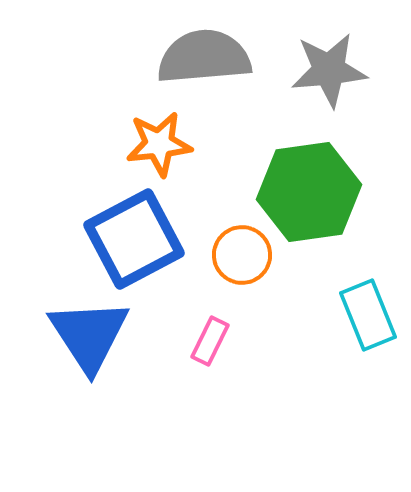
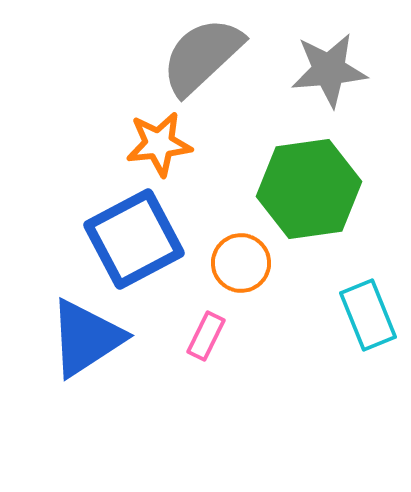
gray semicircle: moved 2 px left, 1 px up; rotated 38 degrees counterclockwise
green hexagon: moved 3 px up
orange circle: moved 1 px left, 8 px down
blue triangle: moved 3 px left, 3 px down; rotated 30 degrees clockwise
pink rectangle: moved 4 px left, 5 px up
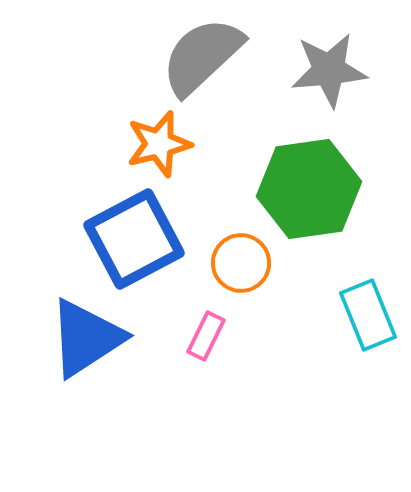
orange star: rotated 8 degrees counterclockwise
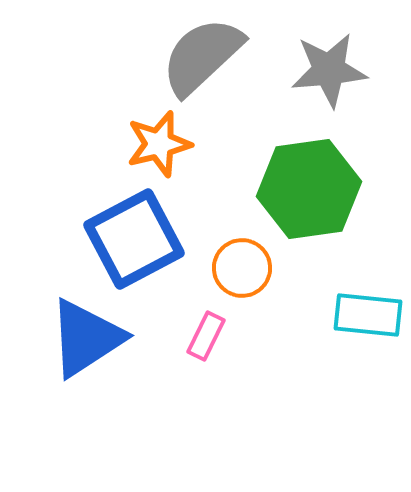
orange circle: moved 1 px right, 5 px down
cyan rectangle: rotated 62 degrees counterclockwise
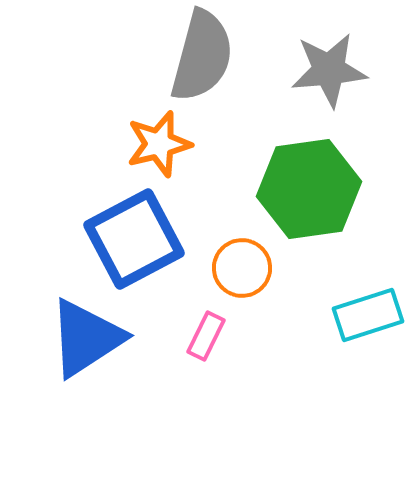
gray semicircle: rotated 148 degrees clockwise
cyan rectangle: rotated 24 degrees counterclockwise
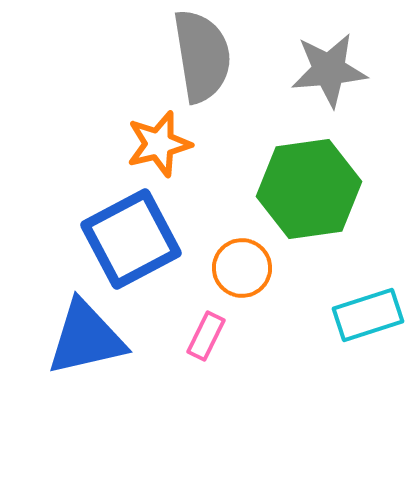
gray semicircle: rotated 24 degrees counterclockwise
blue square: moved 3 px left
blue triangle: rotated 20 degrees clockwise
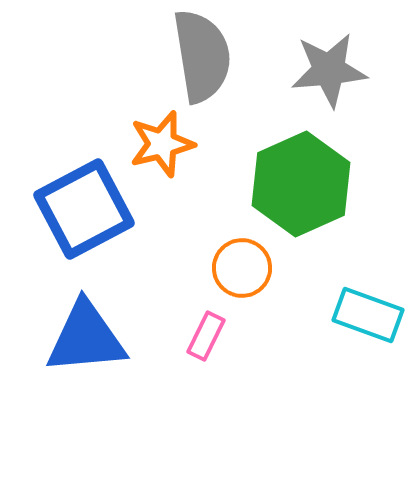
orange star: moved 3 px right
green hexagon: moved 8 px left, 5 px up; rotated 16 degrees counterclockwise
blue square: moved 47 px left, 30 px up
cyan rectangle: rotated 38 degrees clockwise
blue triangle: rotated 8 degrees clockwise
